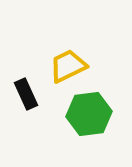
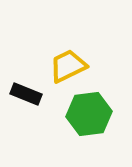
black rectangle: rotated 44 degrees counterclockwise
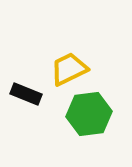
yellow trapezoid: moved 1 px right, 3 px down
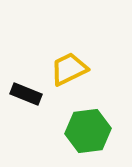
green hexagon: moved 1 px left, 17 px down
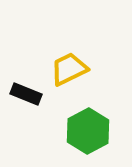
green hexagon: rotated 21 degrees counterclockwise
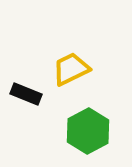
yellow trapezoid: moved 2 px right
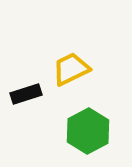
black rectangle: rotated 40 degrees counterclockwise
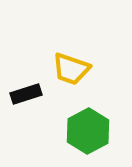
yellow trapezoid: rotated 135 degrees counterclockwise
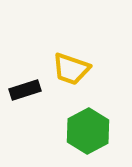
black rectangle: moved 1 px left, 4 px up
